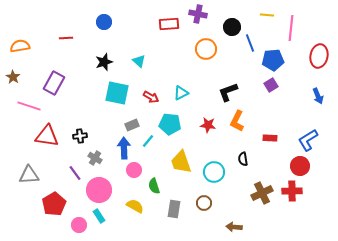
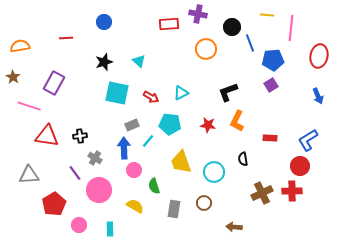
cyan rectangle at (99, 216): moved 11 px right, 13 px down; rotated 32 degrees clockwise
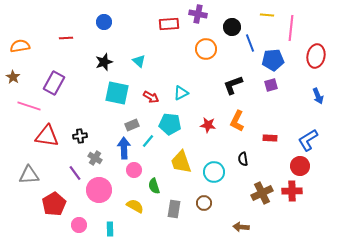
red ellipse at (319, 56): moved 3 px left
purple square at (271, 85): rotated 16 degrees clockwise
black L-shape at (228, 92): moved 5 px right, 7 px up
brown arrow at (234, 227): moved 7 px right
